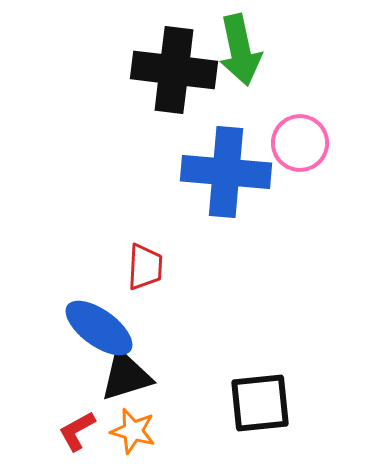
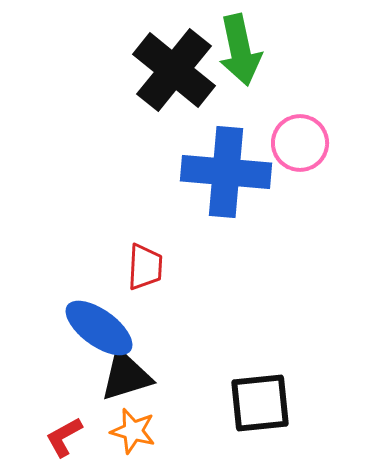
black cross: rotated 32 degrees clockwise
red L-shape: moved 13 px left, 6 px down
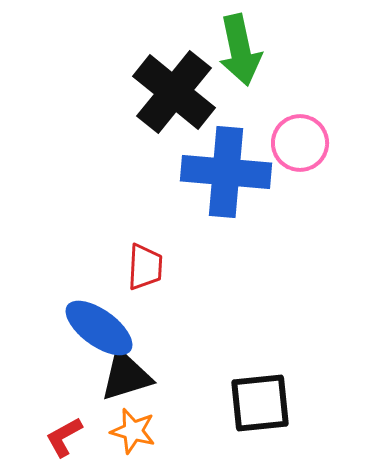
black cross: moved 22 px down
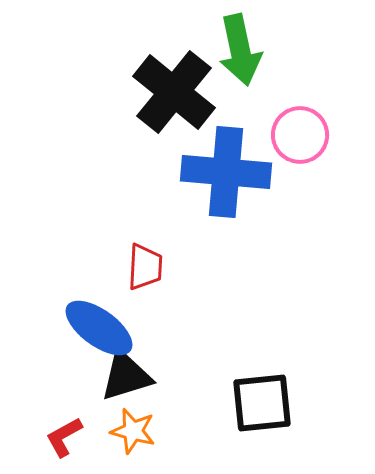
pink circle: moved 8 px up
black square: moved 2 px right
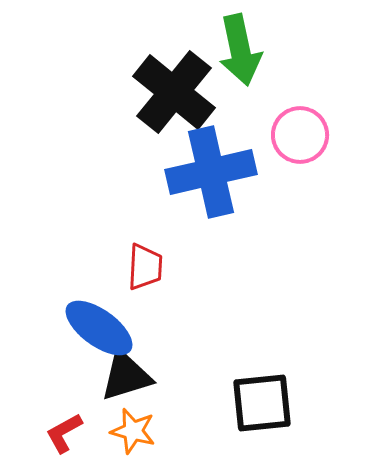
blue cross: moved 15 px left; rotated 18 degrees counterclockwise
red L-shape: moved 4 px up
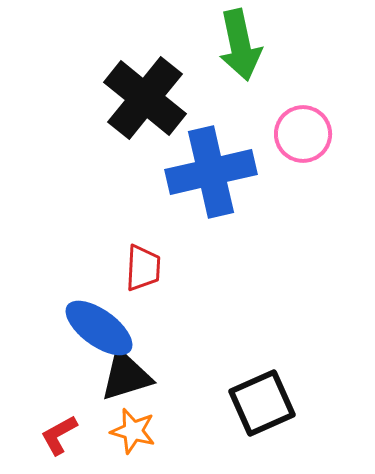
green arrow: moved 5 px up
black cross: moved 29 px left, 6 px down
pink circle: moved 3 px right, 1 px up
red trapezoid: moved 2 px left, 1 px down
black square: rotated 18 degrees counterclockwise
red L-shape: moved 5 px left, 2 px down
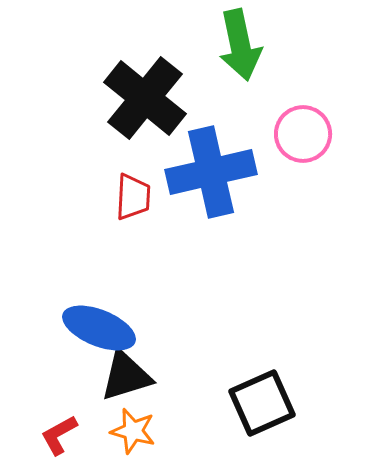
red trapezoid: moved 10 px left, 71 px up
blue ellipse: rotated 14 degrees counterclockwise
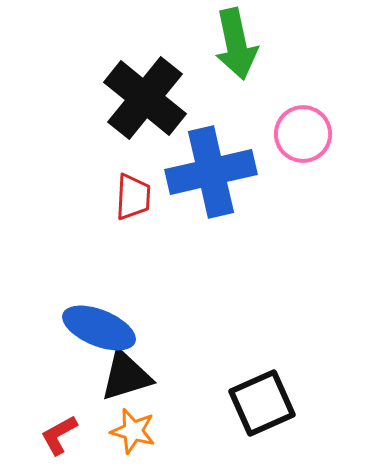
green arrow: moved 4 px left, 1 px up
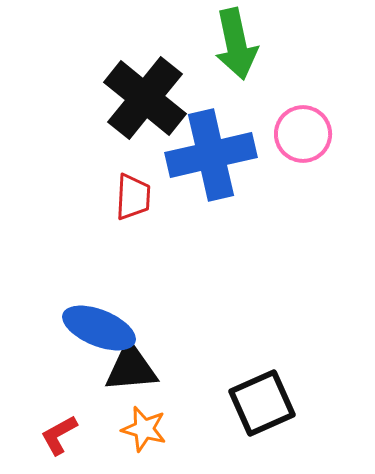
blue cross: moved 17 px up
black triangle: moved 5 px right, 8 px up; rotated 12 degrees clockwise
orange star: moved 11 px right, 2 px up
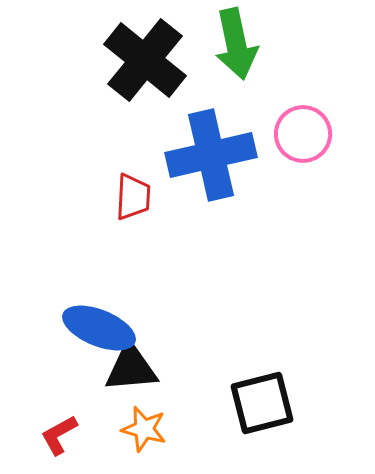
black cross: moved 38 px up
black square: rotated 10 degrees clockwise
